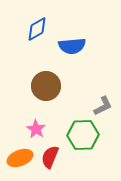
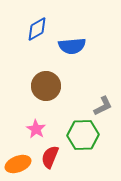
orange ellipse: moved 2 px left, 6 px down
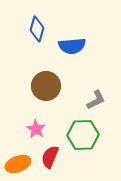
blue diamond: rotated 45 degrees counterclockwise
gray L-shape: moved 7 px left, 6 px up
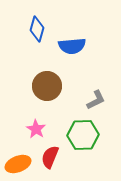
brown circle: moved 1 px right
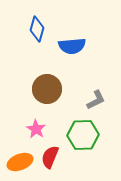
brown circle: moved 3 px down
orange ellipse: moved 2 px right, 2 px up
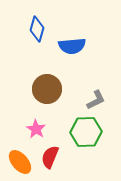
green hexagon: moved 3 px right, 3 px up
orange ellipse: rotated 70 degrees clockwise
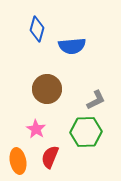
orange ellipse: moved 2 px left, 1 px up; rotated 30 degrees clockwise
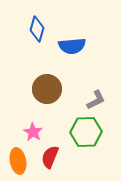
pink star: moved 3 px left, 3 px down
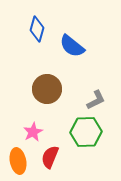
blue semicircle: rotated 44 degrees clockwise
pink star: rotated 12 degrees clockwise
